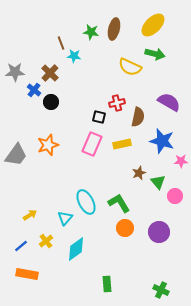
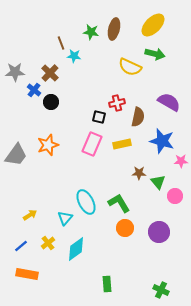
brown star: rotated 24 degrees clockwise
yellow cross: moved 2 px right, 2 px down
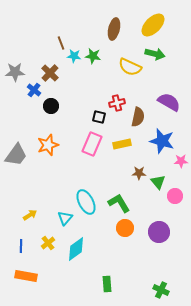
green star: moved 2 px right, 24 px down
black circle: moved 4 px down
blue line: rotated 48 degrees counterclockwise
orange rectangle: moved 1 px left, 2 px down
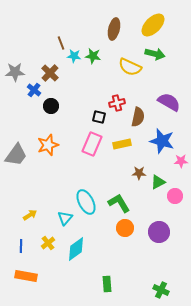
green triangle: rotated 42 degrees clockwise
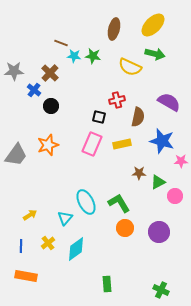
brown line: rotated 48 degrees counterclockwise
gray star: moved 1 px left, 1 px up
red cross: moved 3 px up
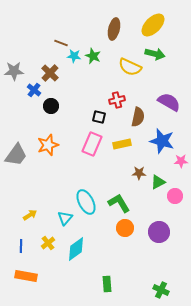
green star: rotated 14 degrees clockwise
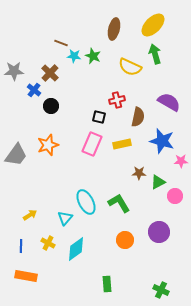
green arrow: rotated 120 degrees counterclockwise
orange circle: moved 12 px down
yellow cross: rotated 24 degrees counterclockwise
